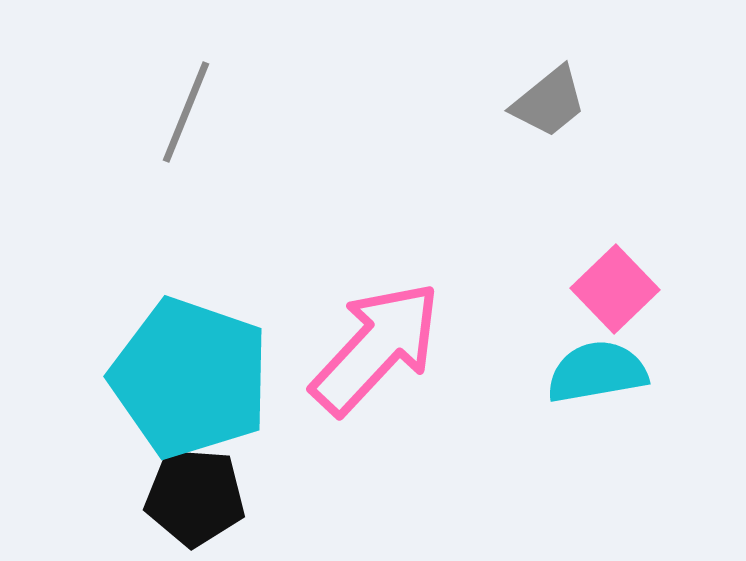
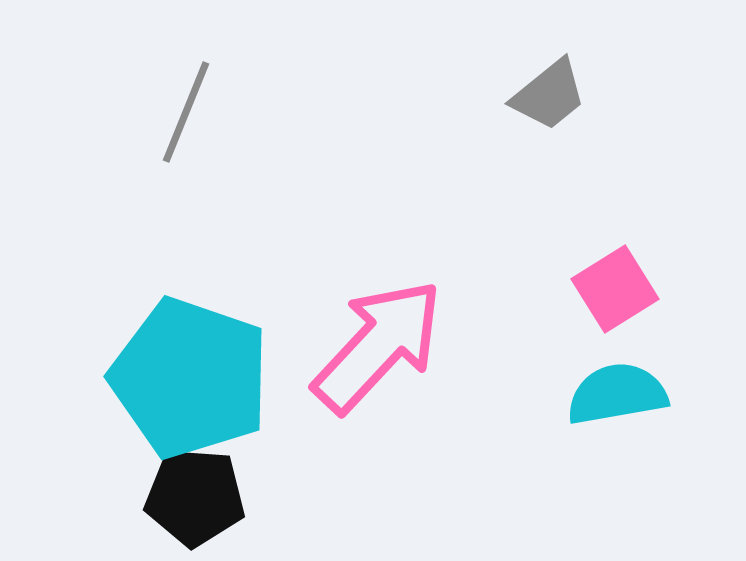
gray trapezoid: moved 7 px up
pink square: rotated 12 degrees clockwise
pink arrow: moved 2 px right, 2 px up
cyan semicircle: moved 20 px right, 22 px down
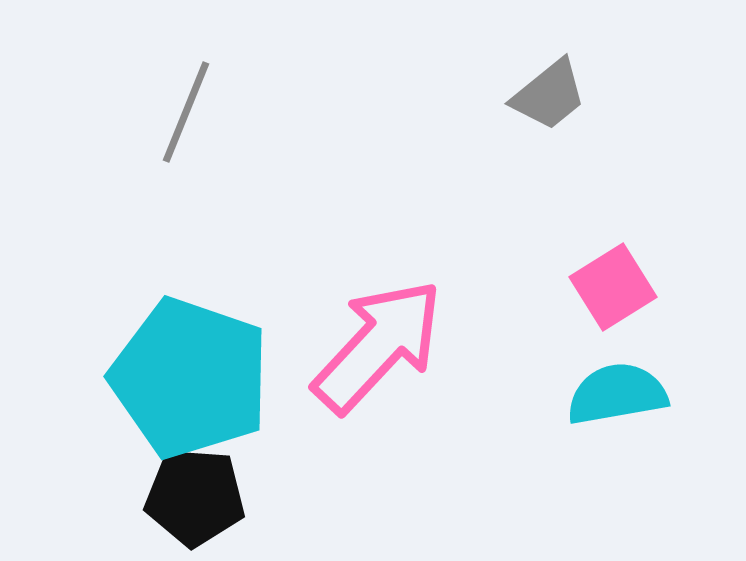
pink square: moved 2 px left, 2 px up
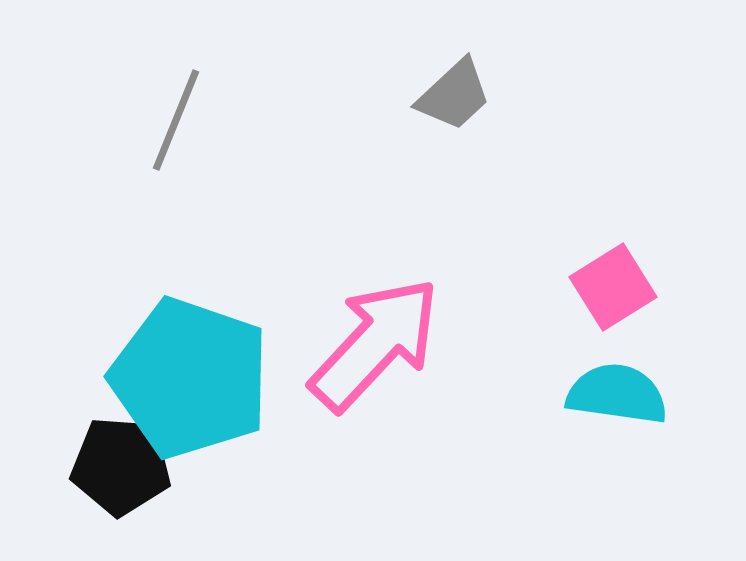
gray trapezoid: moved 95 px left; rotated 4 degrees counterclockwise
gray line: moved 10 px left, 8 px down
pink arrow: moved 3 px left, 2 px up
cyan semicircle: rotated 18 degrees clockwise
black pentagon: moved 74 px left, 31 px up
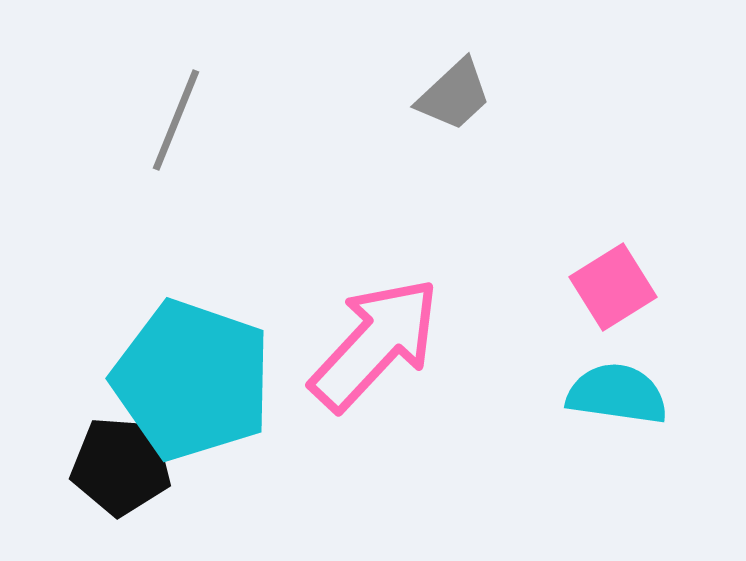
cyan pentagon: moved 2 px right, 2 px down
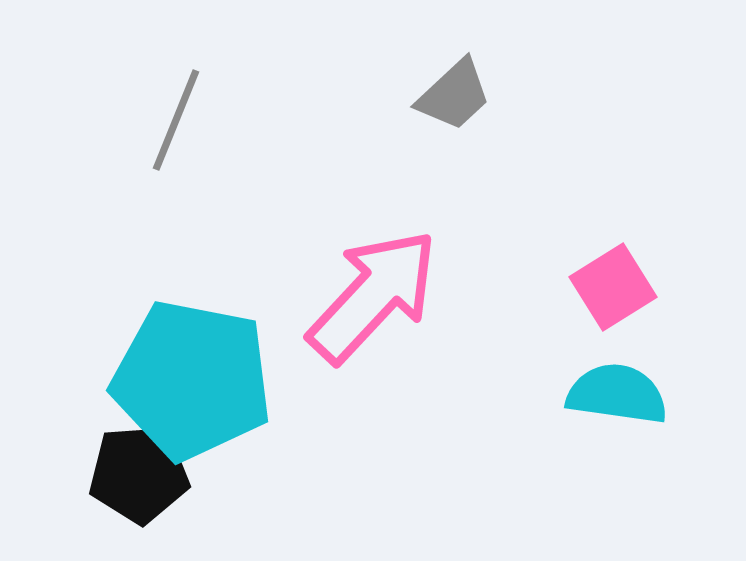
pink arrow: moved 2 px left, 48 px up
cyan pentagon: rotated 8 degrees counterclockwise
black pentagon: moved 18 px right, 8 px down; rotated 8 degrees counterclockwise
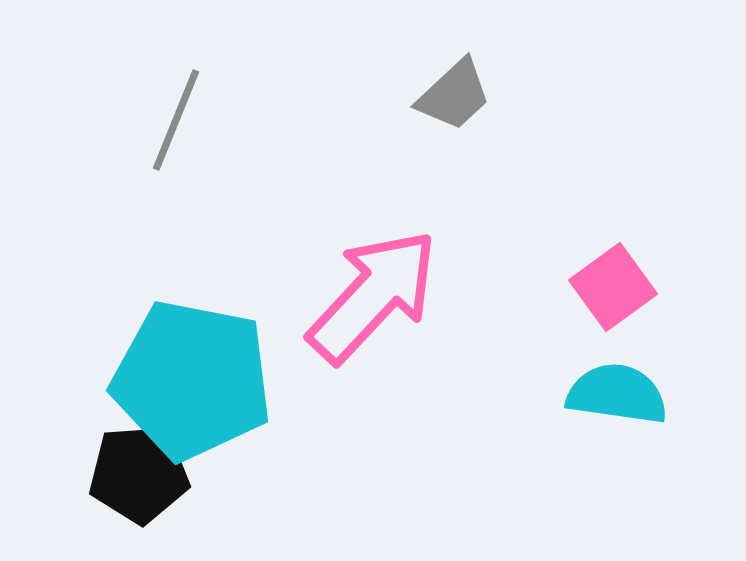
pink square: rotated 4 degrees counterclockwise
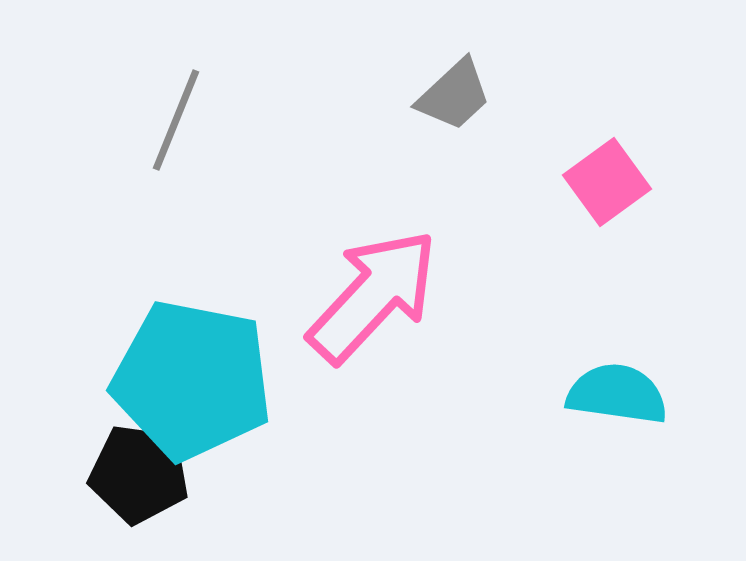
pink square: moved 6 px left, 105 px up
black pentagon: rotated 12 degrees clockwise
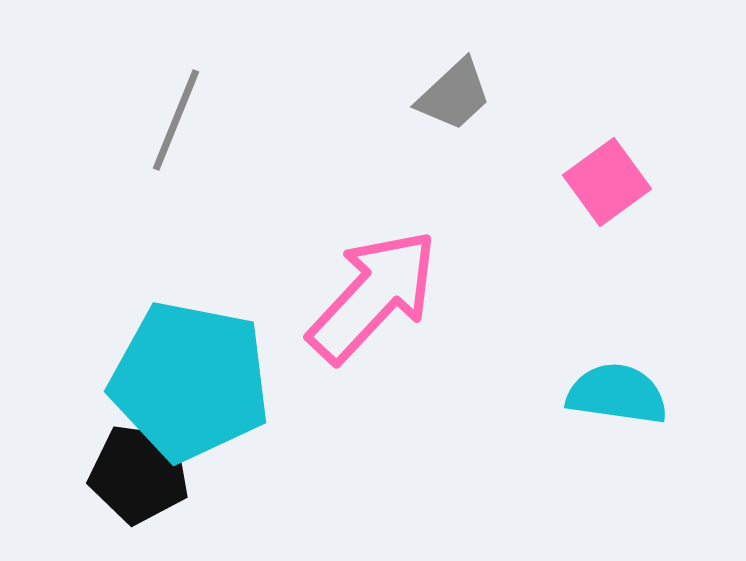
cyan pentagon: moved 2 px left, 1 px down
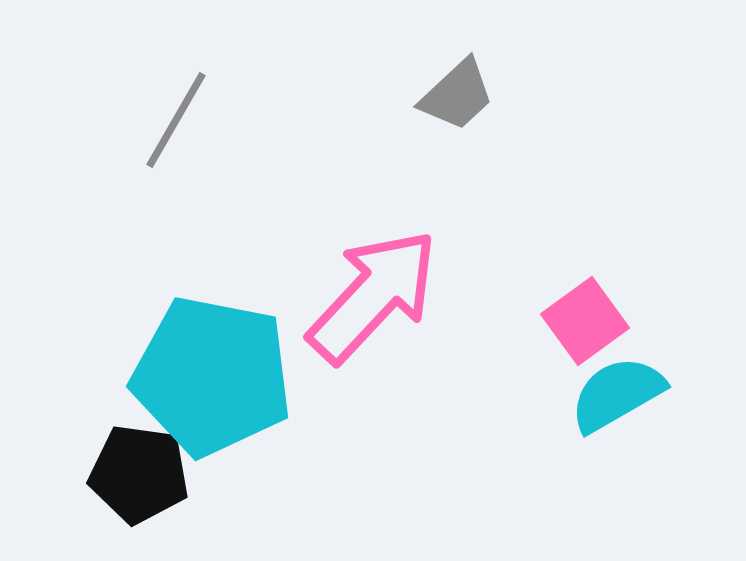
gray trapezoid: moved 3 px right
gray line: rotated 8 degrees clockwise
pink square: moved 22 px left, 139 px down
cyan pentagon: moved 22 px right, 5 px up
cyan semicircle: rotated 38 degrees counterclockwise
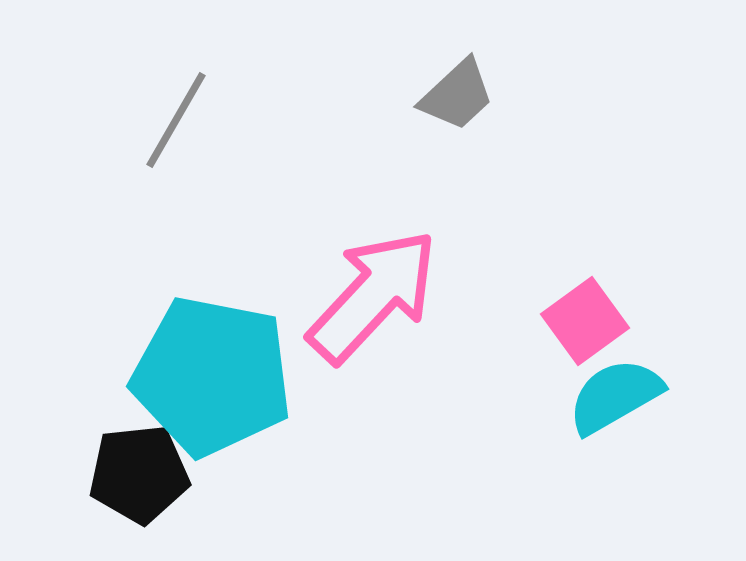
cyan semicircle: moved 2 px left, 2 px down
black pentagon: rotated 14 degrees counterclockwise
